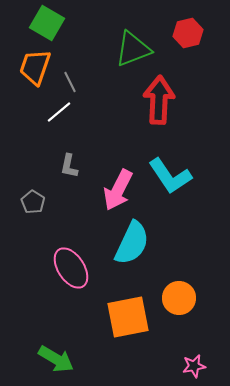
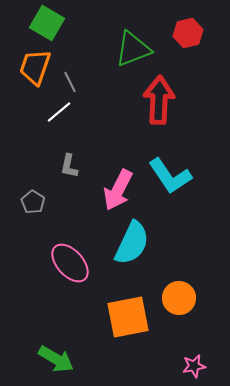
pink ellipse: moved 1 px left, 5 px up; rotated 9 degrees counterclockwise
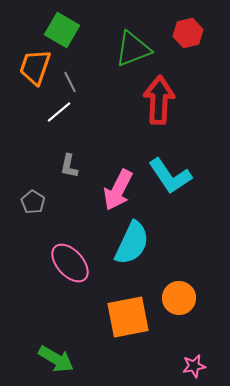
green square: moved 15 px right, 7 px down
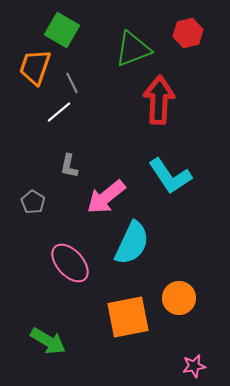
gray line: moved 2 px right, 1 px down
pink arrow: moved 12 px left, 7 px down; rotated 24 degrees clockwise
green arrow: moved 8 px left, 18 px up
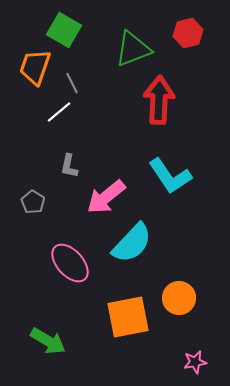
green square: moved 2 px right
cyan semicircle: rotated 18 degrees clockwise
pink star: moved 1 px right, 4 px up
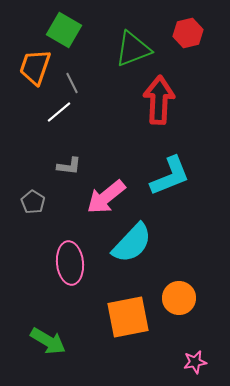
gray L-shape: rotated 95 degrees counterclockwise
cyan L-shape: rotated 78 degrees counterclockwise
pink ellipse: rotated 36 degrees clockwise
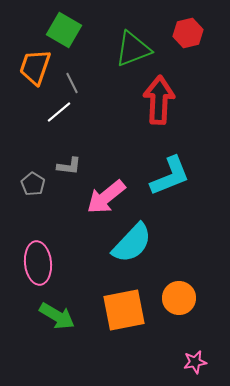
gray pentagon: moved 18 px up
pink ellipse: moved 32 px left
orange square: moved 4 px left, 7 px up
green arrow: moved 9 px right, 25 px up
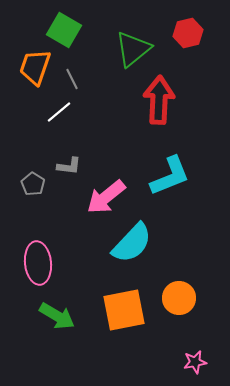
green triangle: rotated 18 degrees counterclockwise
gray line: moved 4 px up
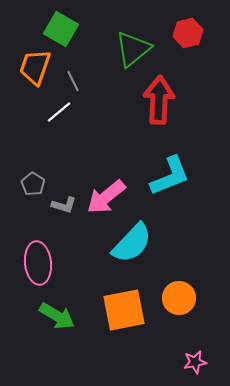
green square: moved 3 px left, 1 px up
gray line: moved 1 px right, 2 px down
gray L-shape: moved 5 px left, 39 px down; rotated 10 degrees clockwise
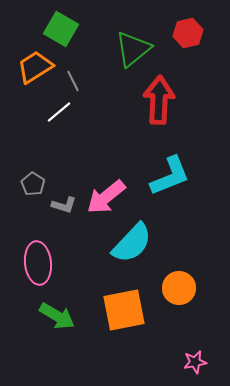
orange trapezoid: rotated 39 degrees clockwise
orange circle: moved 10 px up
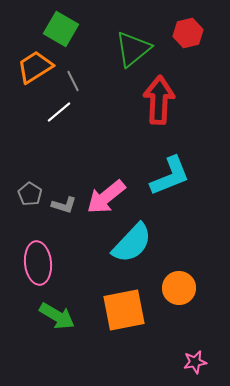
gray pentagon: moved 3 px left, 10 px down
